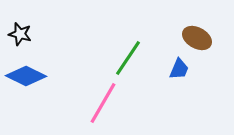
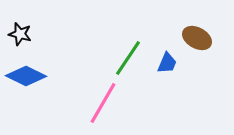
blue trapezoid: moved 12 px left, 6 px up
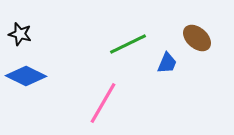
brown ellipse: rotated 12 degrees clockwise
green line: moved 14 px up; rotated 30 degrees clockwise
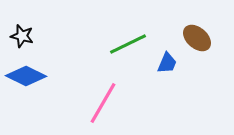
black star: moved 2 px right, 2 px down
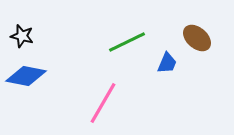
green line: moved 1 px left, 2 px up
blue diamond: rotated 15 degrees counterclockwise
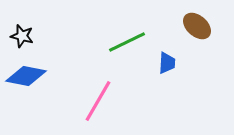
brown ellipse: moved 12 px up
blue trapezoid: rotated 20 degrees counterclockwise
pink line: moved 5 px left, 2 px up
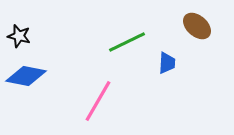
black star: moved 3 px left
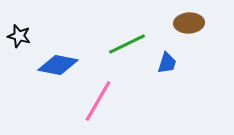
brown ellipse: moved 8 px left, 3 px up; rotated 44 degrees counterclockwise
green line: moved 2 px down
blue trapezoid: rotated 15 degrees clockwise
blue diamond: moved 32 px right, 11 px up
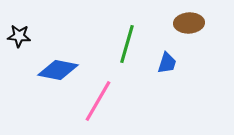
black star: rotated 10 degrees counterclockwise
green line: rotated 48 degrees counterclockwise
blue diamond: moved 5 px down
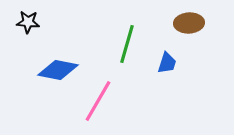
black star: moved 9 px right, 14 px up
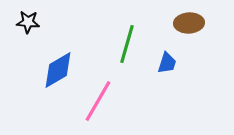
blue diamond: rotated 42 degrees counterclockwise
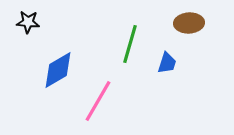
green line: moved 3 px right
